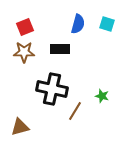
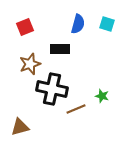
brown star: moved 6 px right, 12 px down; rotated 20 degrees counterclockwise
brown line: moved 1 px right, 2 px up; rotated 36 degrees clockwise
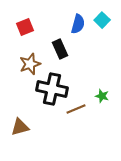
cyan square: moved 5 px left, 4 px up; rotated 28 degrees clockwise
black rectangle: rotated 66 degrees clockwise
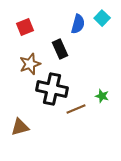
cyan square: moved 2 px up
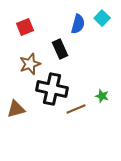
brown triangle: moved 4 px left, 18 px up
